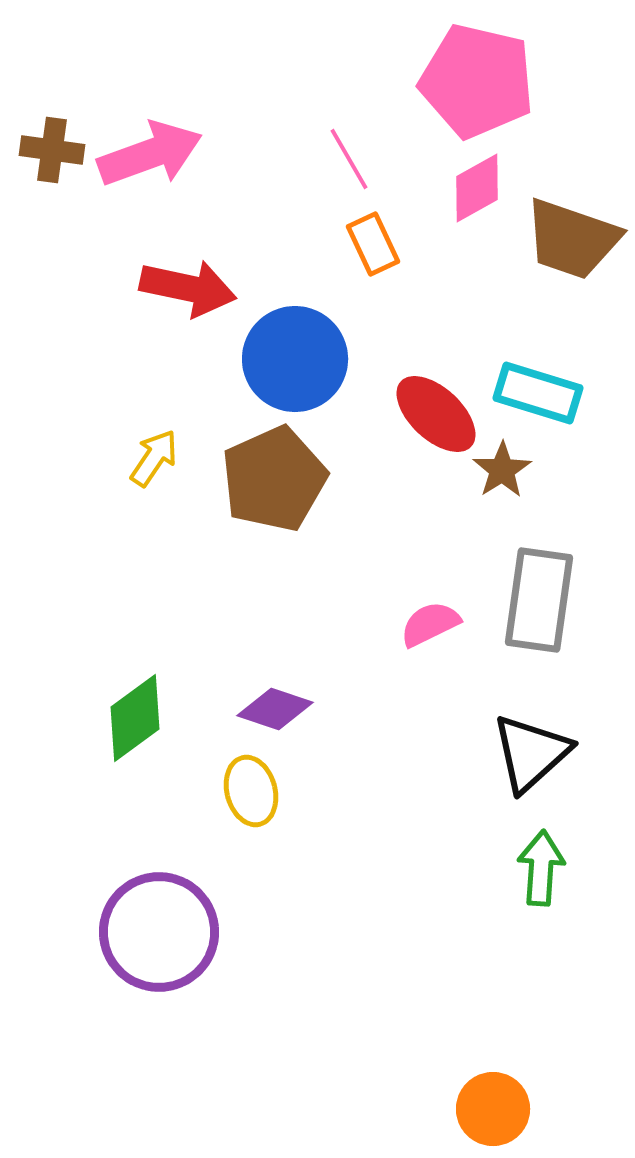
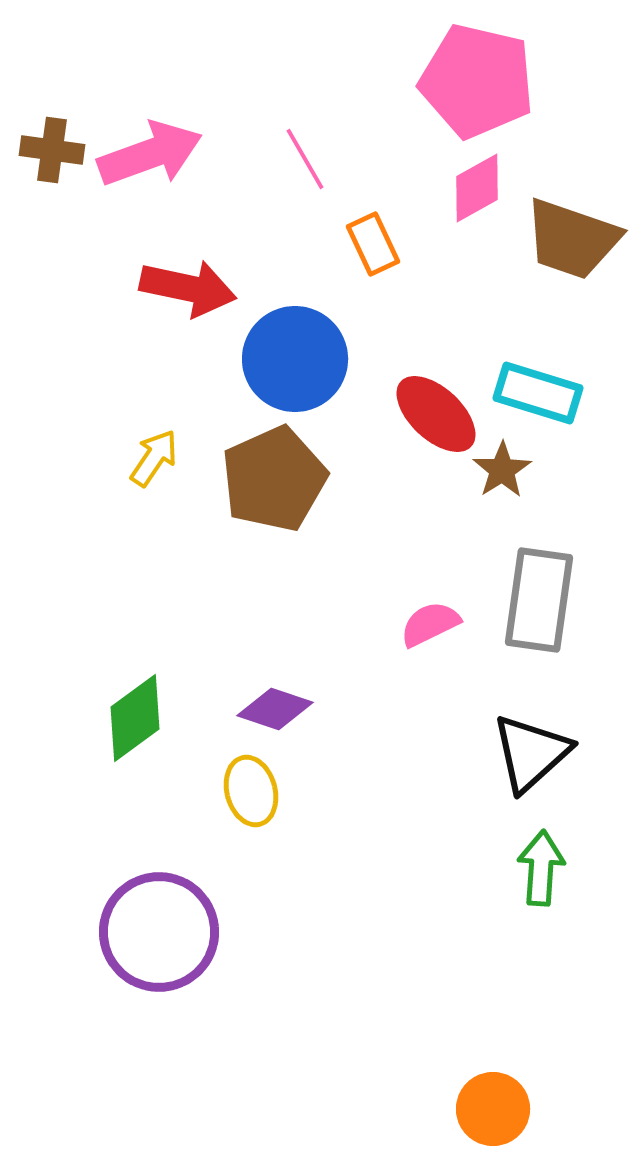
pink line: moved 44 px left
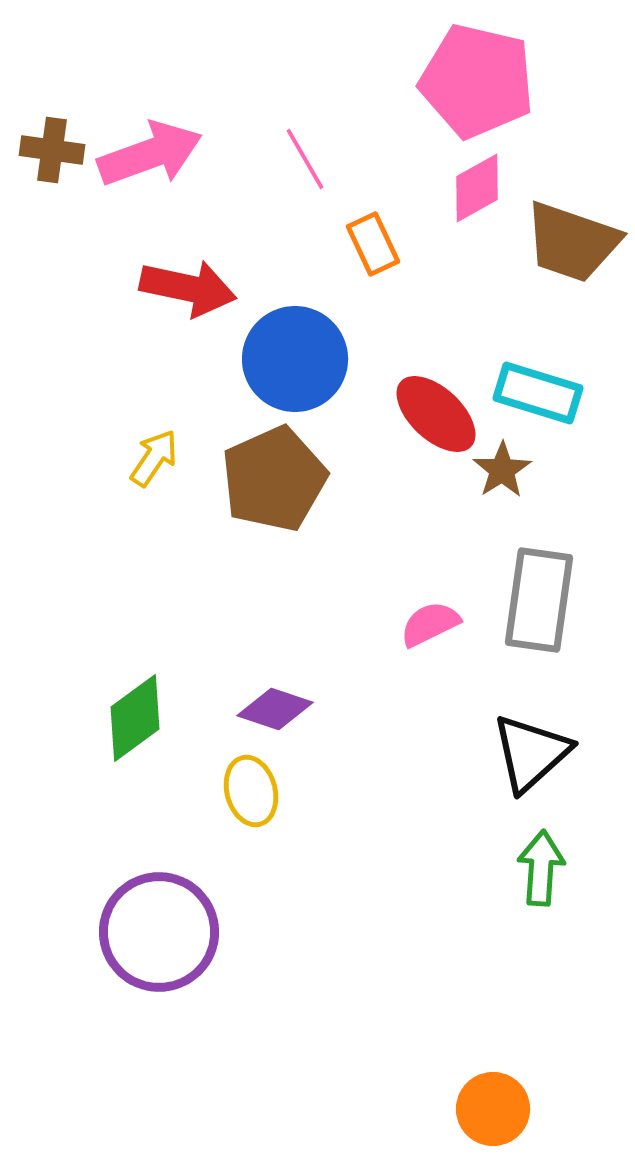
brown trapezoid: moved 3 px down
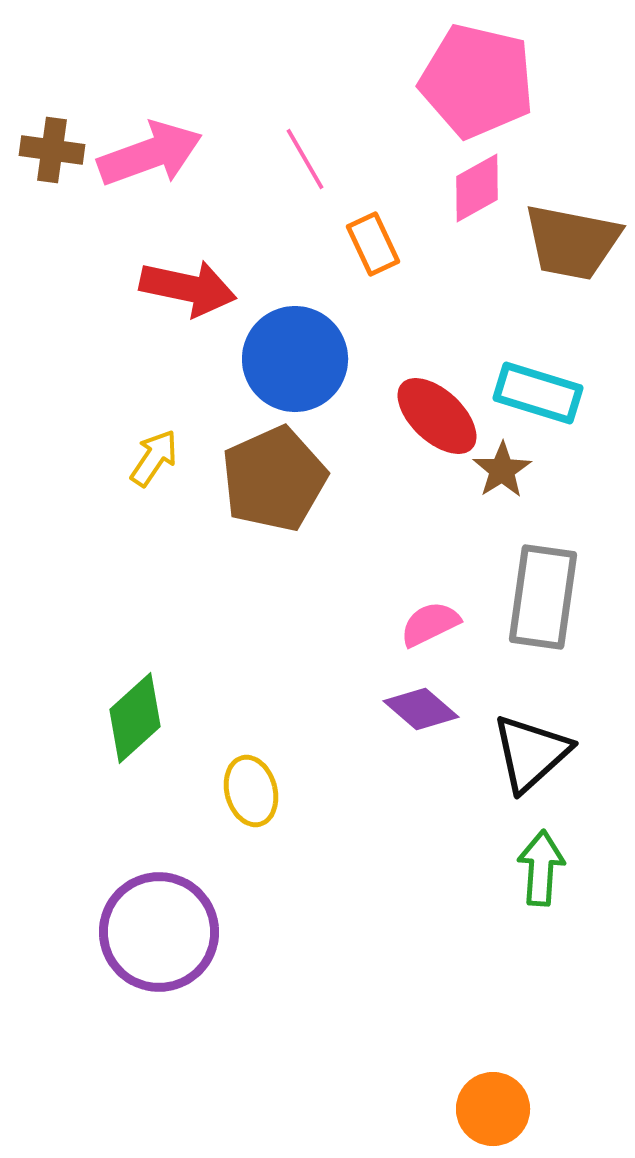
brown trapezoid: rotated 8 degrees counterclockwise
red ellipse: moved 1 px right, 2 px down
gray rectangle: moved 4 px right, 3 px up
purple diamond: moved 146 px right; rotated 22 degrees clockwise
green diamond: rotated 6 degrees counterclockwise
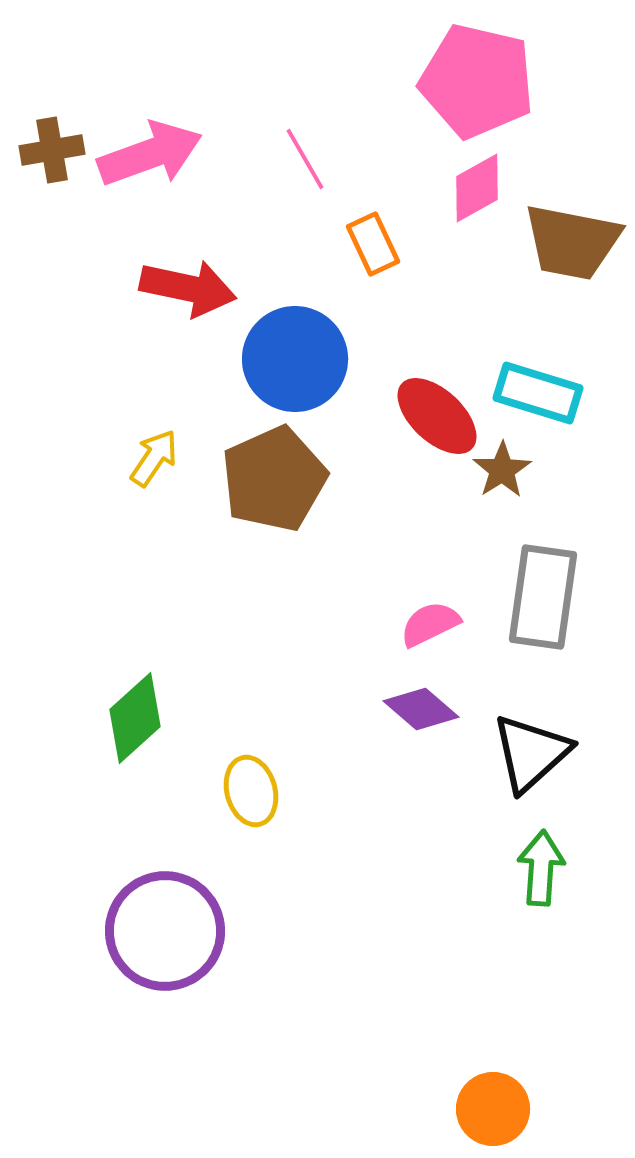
brown cross: rotated 18 degrees counterclockwise
purple circle: moved 6 px right, 1 px up
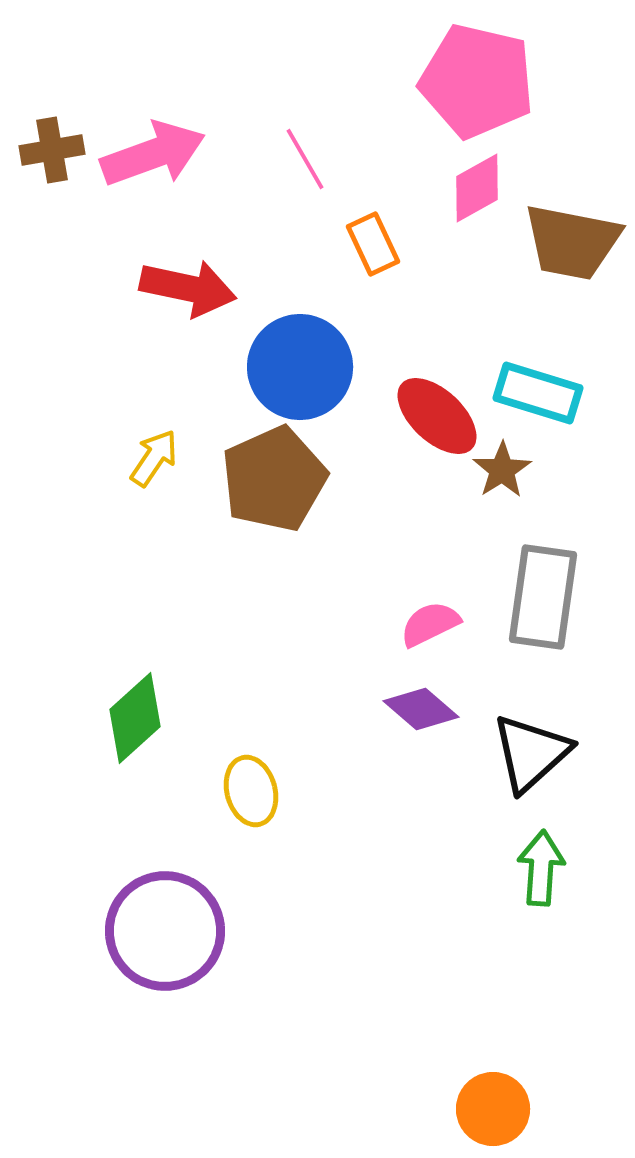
pink arrow: moved 3 px right
blue circle: moved 5 px right, 8 px down
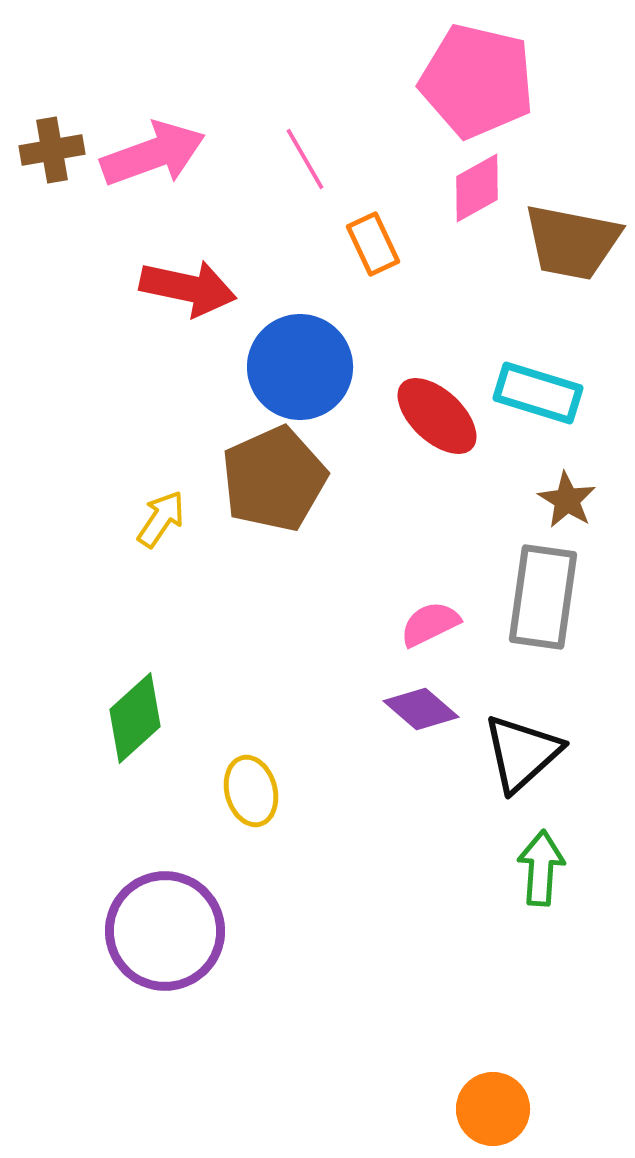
yellow arrow: moved 7 px right, 61 px down
brown star: moved 65 px right, 30 px down; rotated 8 degrees counterclockwise
black triangle: moved 9 px left
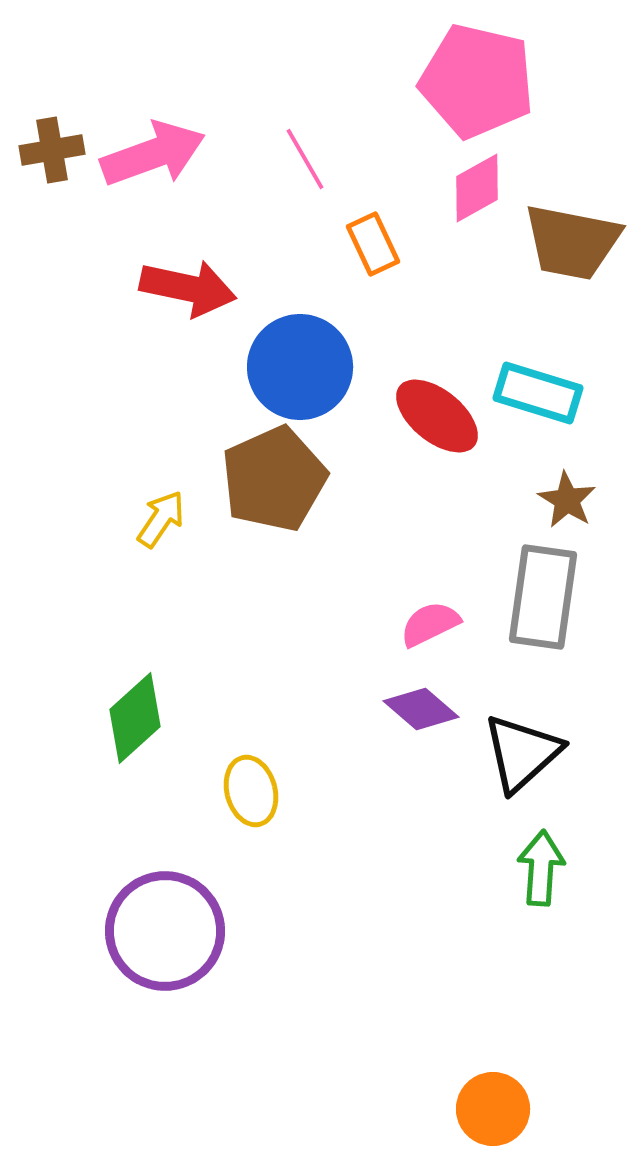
red ellipse: rotated 4 degrees counterclockwise
